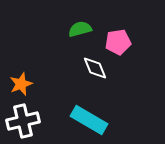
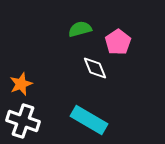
pink pentagon: rotated 25 degrees counterclockwise
white cross: rotated 32 degrees clockwise
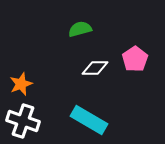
pink pentagon: moved 17 px right, 17 px down
white diamond: rotated 68 degrees counterclockwise
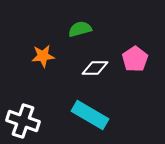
orange star: moved 22 px right, 28 px up; rotated 15 degrees clockwise
cyan rectangle: moved 1 px right, 5 px up
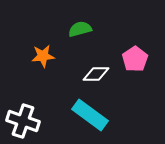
white diamond: moved 1 px right, 6 px down
cyan rectangle: rotated 6 degrees clockwise
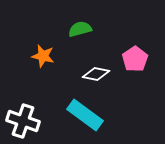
orange star: rotated 20 degrees clockwise
white diamond: rotated 12 degrees clockwise
cyan rectangle: moved 5 px left
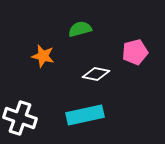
pink pentagon: moved 7 px up; rotated 20 degrees clockwise
cyan rectangle: rotated 48 degrees counterclockwise
white cross: moved 3 px left, 3 px up
